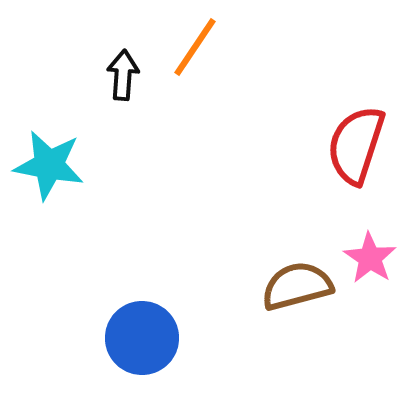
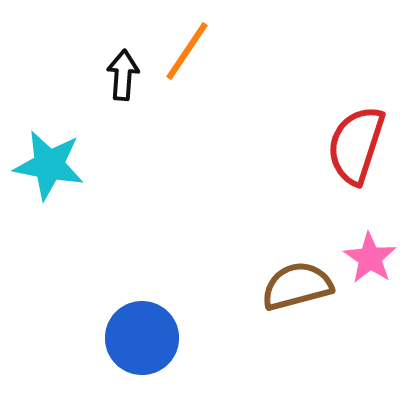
orange line: moved 8 px left, 4 px down
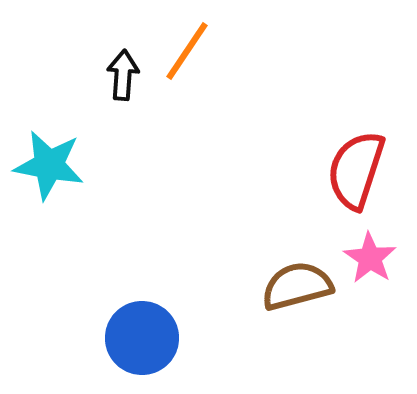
red semicircle: moved 25 px down
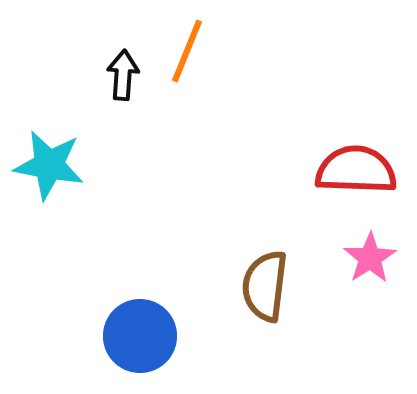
orange line: rotated 12 degrees counterclockwise
red semicircle: rotated 74 degrees clockwise
pink star: rotated 6 degrees clockwise
brown semicircle: moved 32 px left; rotated 68 degrees counterclockwise
blue circle: moved 2 px left, 2 px up
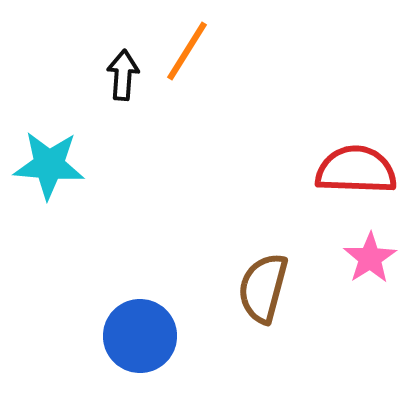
orange line: rotated 10 degrees clockwise
cyan star: rotated 6 degrees counterclockwise
brown semicircle: moved 2 px left, 2 px down; rotated 8 degrees clockwise
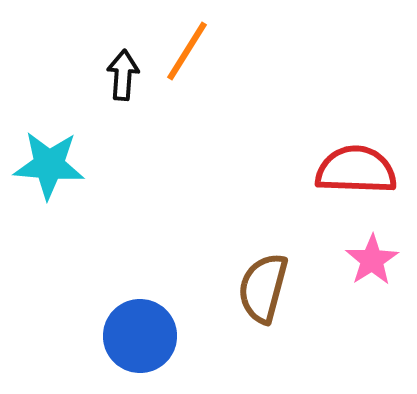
pink star: moved 2 px right, 2 px down
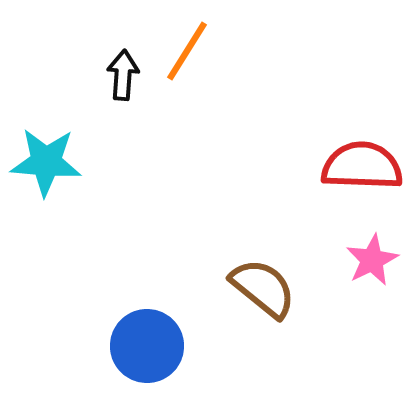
cyan star: moved 3 px left, 3 px up
red semicircle: moved 6 px right, 4 px up
pink star: rotated 6 degrees clockwise
brown semicircle: rotated 114 degrees clockwise
blue circle: moved 7 px right, 10 px down
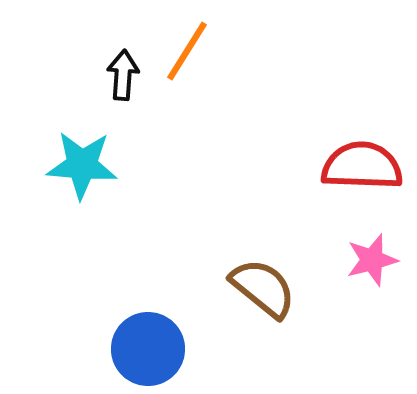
cyan star: moved 36 px right, 3 px down
pink star: rotated 12 degrees clockwise
blue circle: moved 1 px right, 3 px down
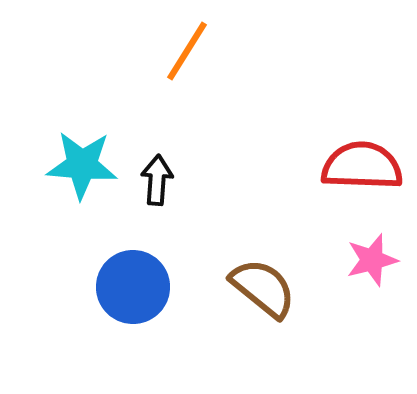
black arrow: moved 34 px right, 105 px down
blue circle: moved 15 px left, 62 px up
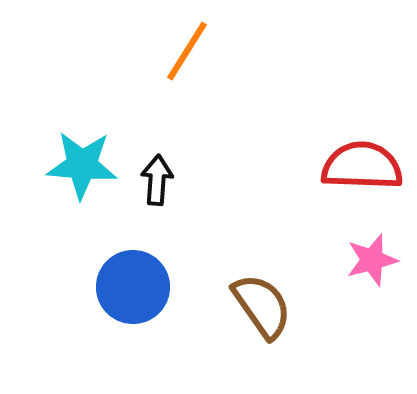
brown semicircle: moved 1 px left, 18 px down; rotated 16 degrees clockwise
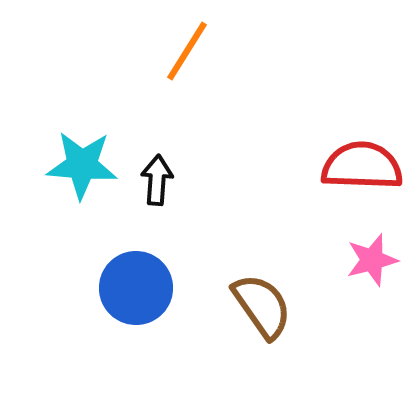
blue circle: moved 3 px right, 1 px down
